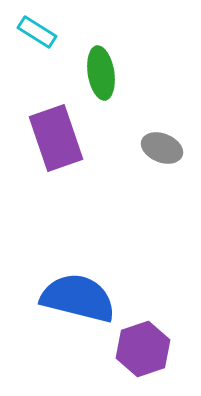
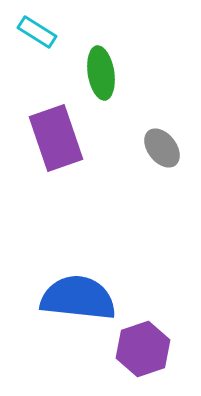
gray ellipse: rotated 30 degrees clockwise
blue semicircle: rotated 8 degrees counterclockwise
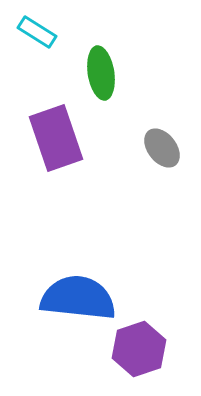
purple hexagon: moved 4 px left
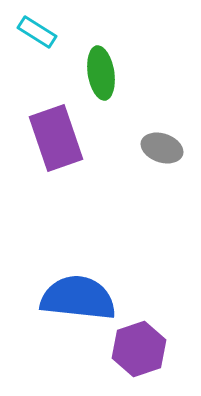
gray ellipse: rotated 33 degrees counterclockwise
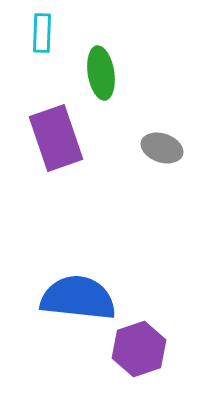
cyan rectangle: moved 5 px right, 1 px down; rotated 60 degrees clockwise
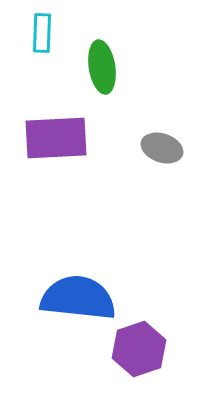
green ellipse: moved 1 px right, 6 px up
purple rectangle: rotated 74 degrees counterclockwise
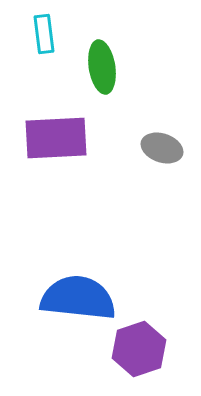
cyan rectangle: moved 2 px right, 1 px down; rotated 9 degrees counterclockwise
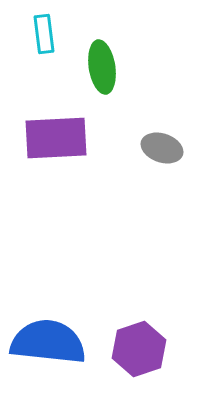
blue semicircle: moved 30 px left, 44 px down
